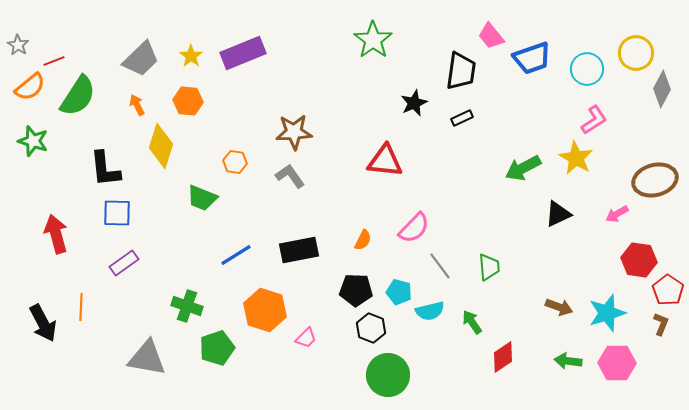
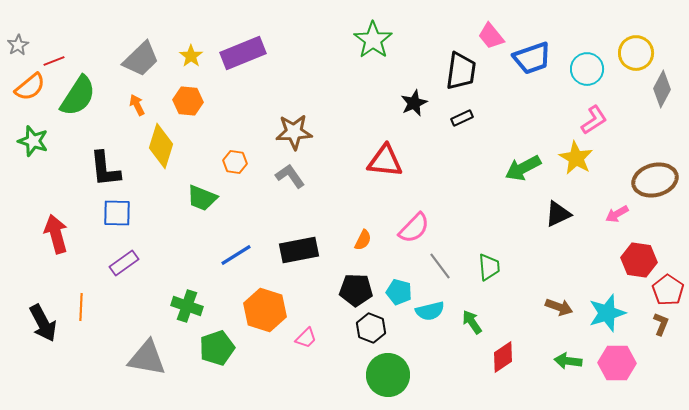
gray star at (18, 45): rotated 10 degrees clockwise
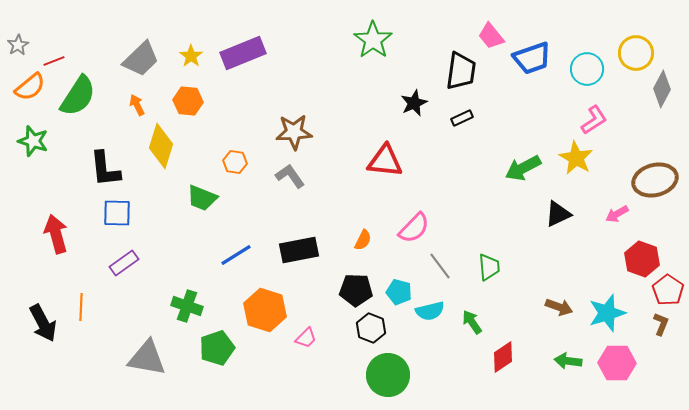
red hexagon at (639, 260): moved 3 px right, 1 px up; rotated 12 degrees clockwise
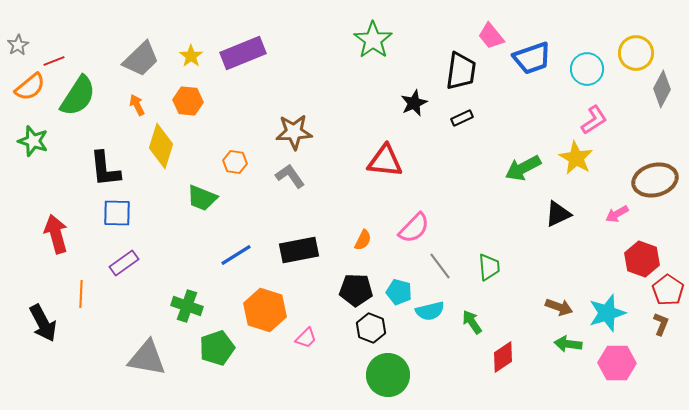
orange line at (81, 307): moved 13 px up
green arrow at (568, 361): moved 17 px up
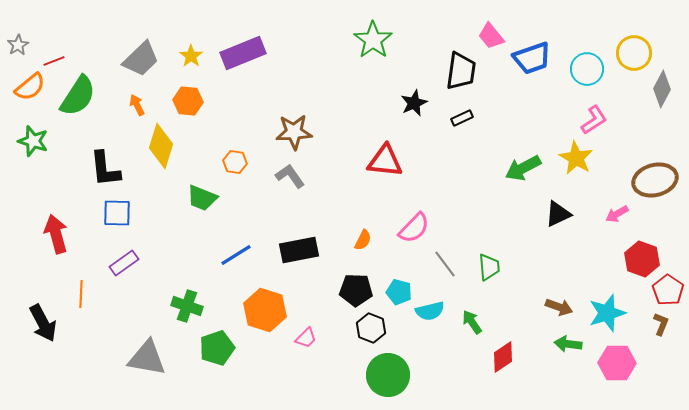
yellow circle at (636, 53): moved 2 px left
gray line at (440, 266): moved 5 px right, 2 px up
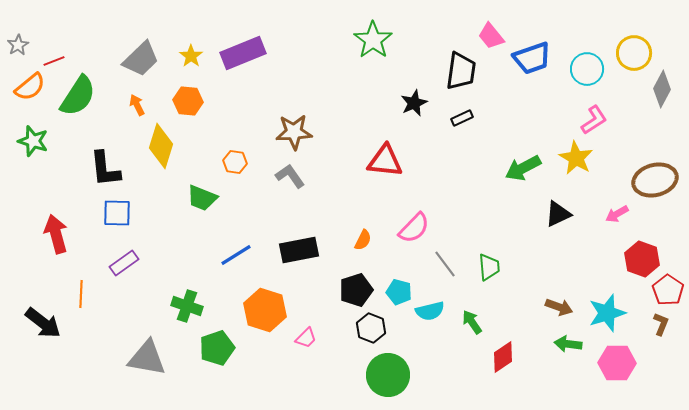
black pentagon at (356, 290): rotated 20 degrees counterclockwise
black arrow at (43, 323): rotated 24 degrees counterclockwise
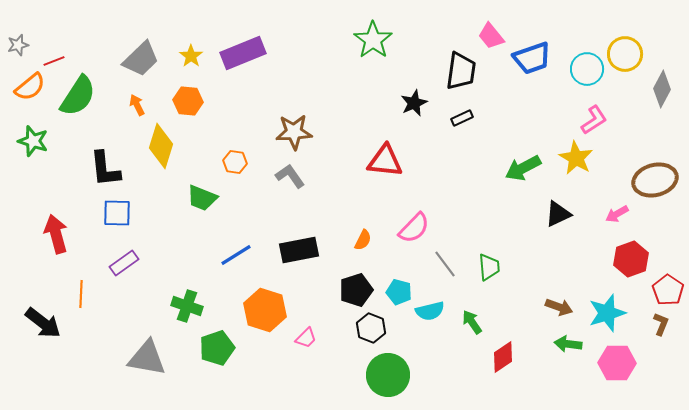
gray star at (18, 45): rotated 15 degrees clockwise
yellow circle at (634, 53): moved 9 px left, 1 px down
red hexagon at (642, 259): moved 11 px left; rotated 20 degrees clockwise
